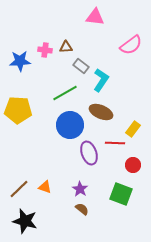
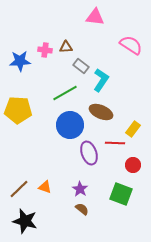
pink semicircle: rotated 110 degrees counterclockwise
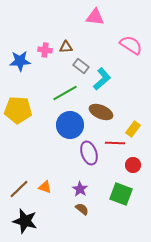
cyan L-shape: moved 1 px right, 1 px up; rotated 15 degrees clockwise
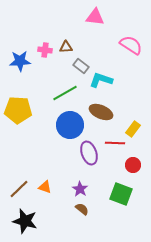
cyan L-shape: moved 1 px left, 1 px down; rotated 120 degrees counterclockwise
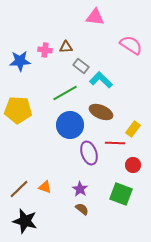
cyan L-shape: rotated 25 degrees clockwise
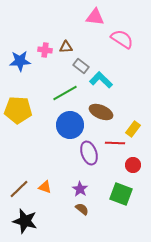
pink semicircle: moved 9 px left, 6 px up
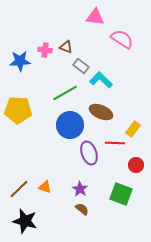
brown triangle: rotated 24 degrees clockwise
red circle: moved 3 px right
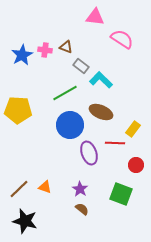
blue star: moved 2 px right, 6 px up; rotated 25 degrees counterclockwise
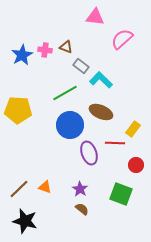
pink semicircle: rotated 75 degrees counterclockwise
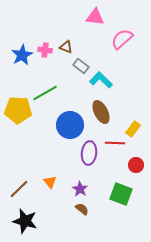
green line: moved 20 px left
brown ellipse: rotated 40 degrees clockwise
purple ellipse: rotated 25 degrees clockwise
orange triangle: moved 5 px right, 5 px up; rotated 32 degrees clockwise
